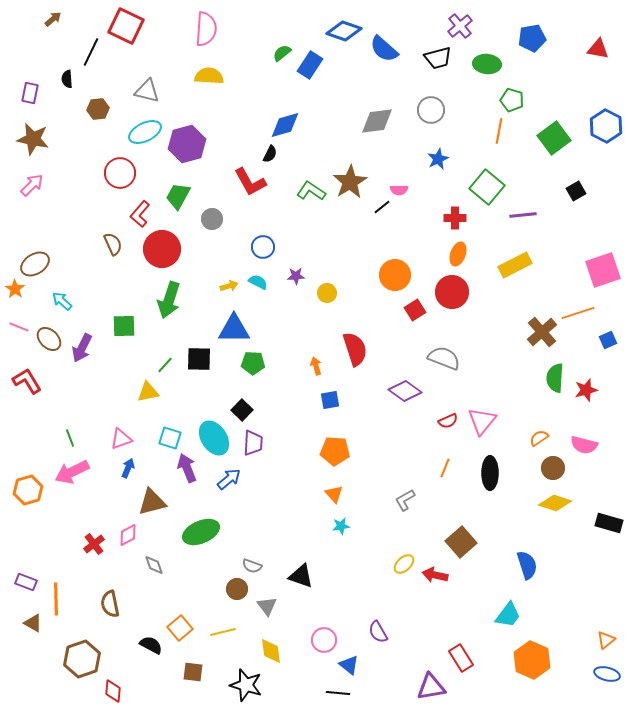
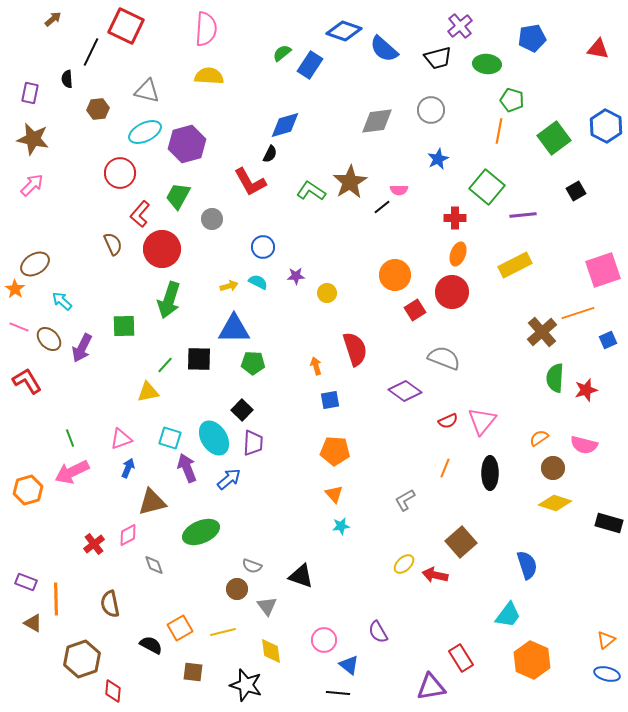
orange square at (180, 628): rotated 10 degrees clockwise
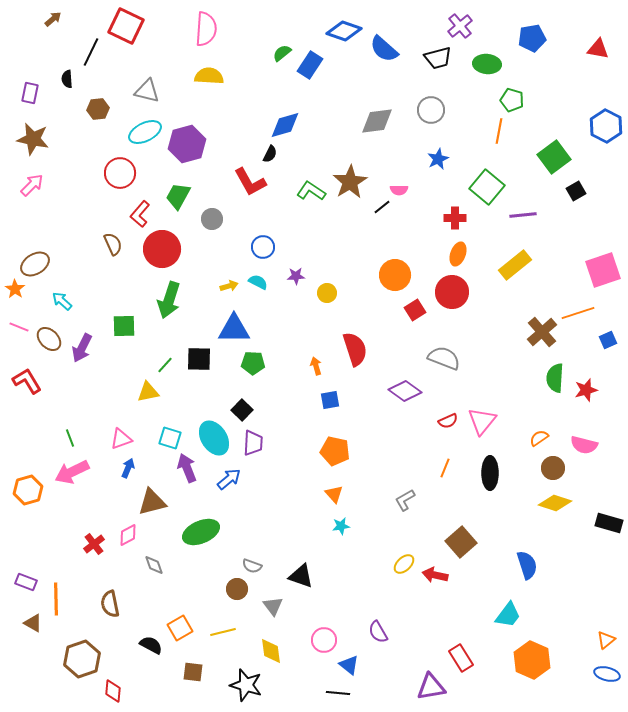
green square at (554, 138): moved 19 px down
yellow rectangle at (515, 265): rotated 12 degrees counterclockwise
orange pentagon at (335, 451): rotated 8 degrees clockwise
gray triangle at (267, 606): moved 6 px right
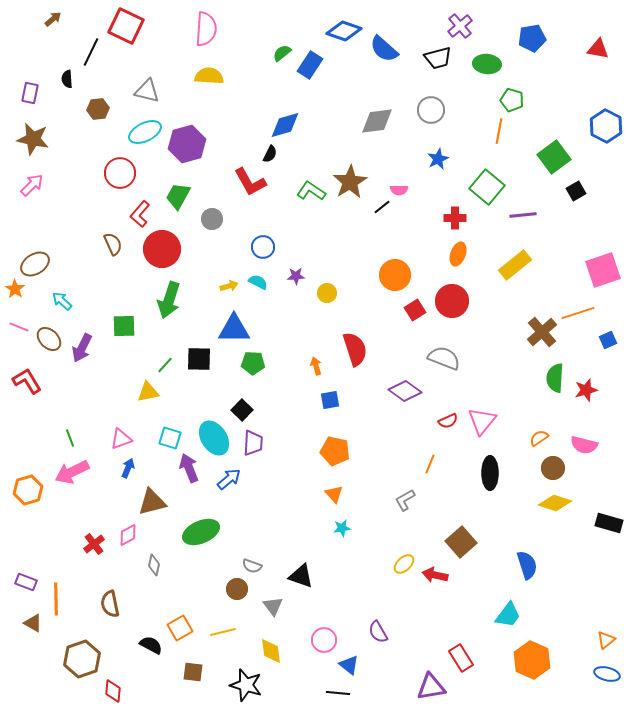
red circle at (452, 292): moved 9 px down
purple arrow at (187, 468): moved 2 px right
orange line at (445, 468): moved 15 px left, 4 px up
cyan star at (341, 526): moved 1 px right, 2 px down
gray diamond at (154, 565): rotated 30 degrees clockwise
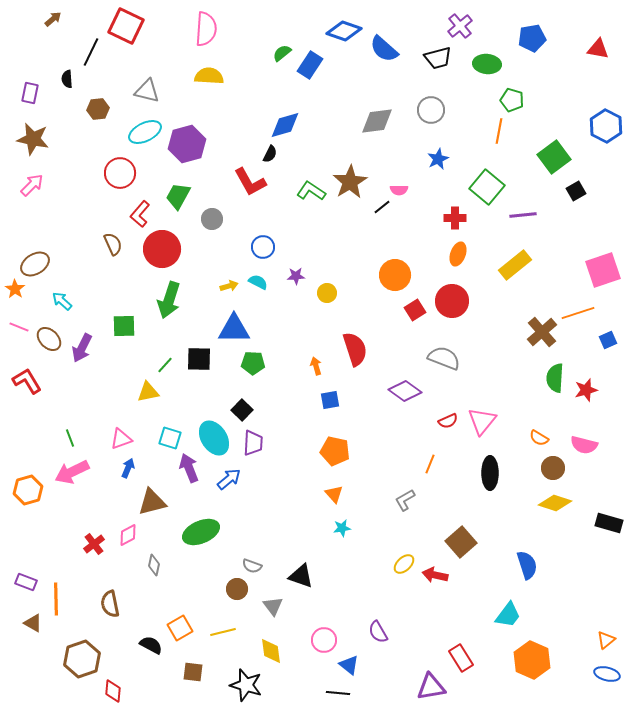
orange semicircle at (539, 438): rotated 114 degrees counterclockwise
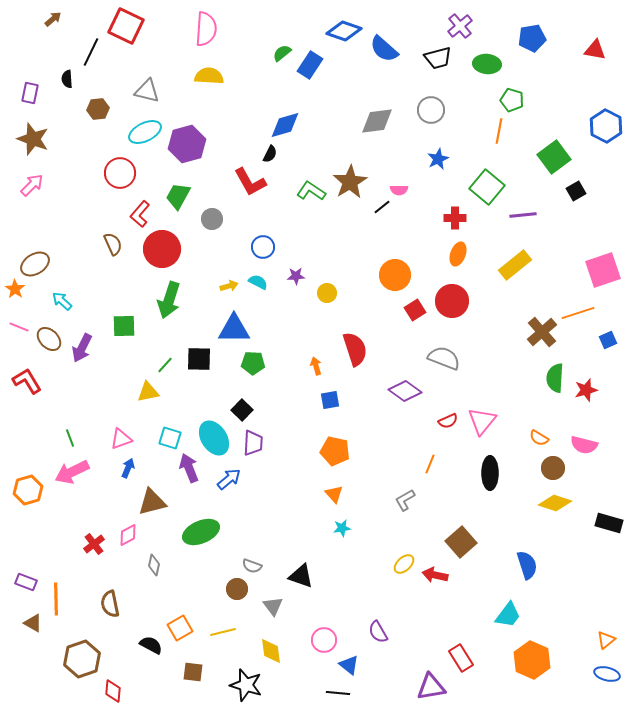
red triangle at (598, 49): moved 3 px left, 1 px down
brown star at (33, 139): rotated 8 degrees clockwise
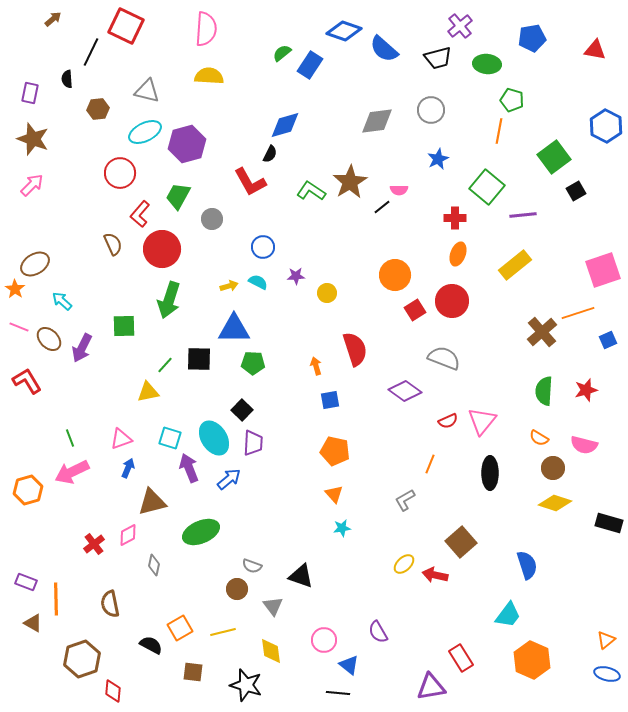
green semicircle at (555, 378): moved 11 px left, 13 px down
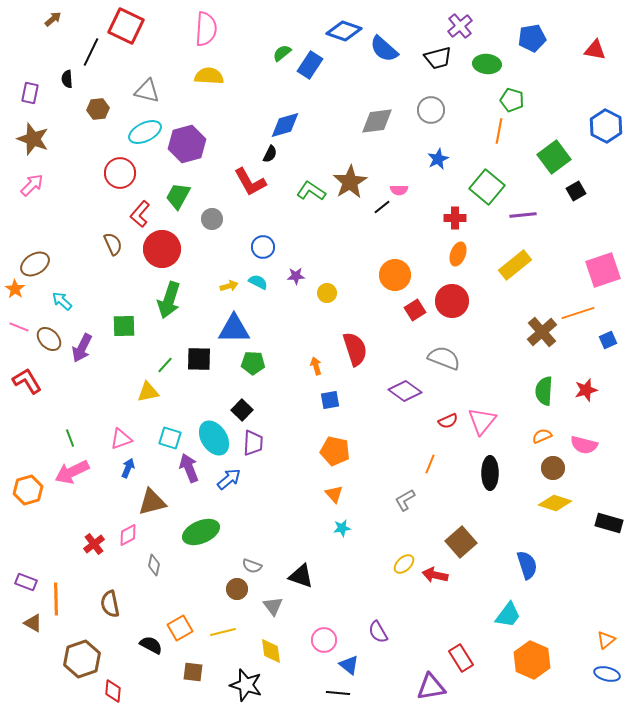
orange semicircle at (539, 438): moved 3 px right, 2 px up; rotated 126 degrees clockwise
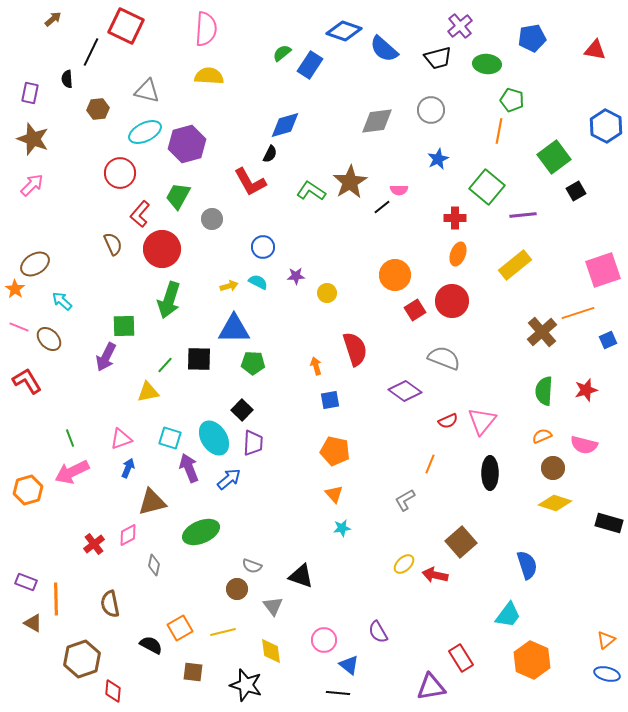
purple arrow at (82, 348): moved 24 px right, 9 px down
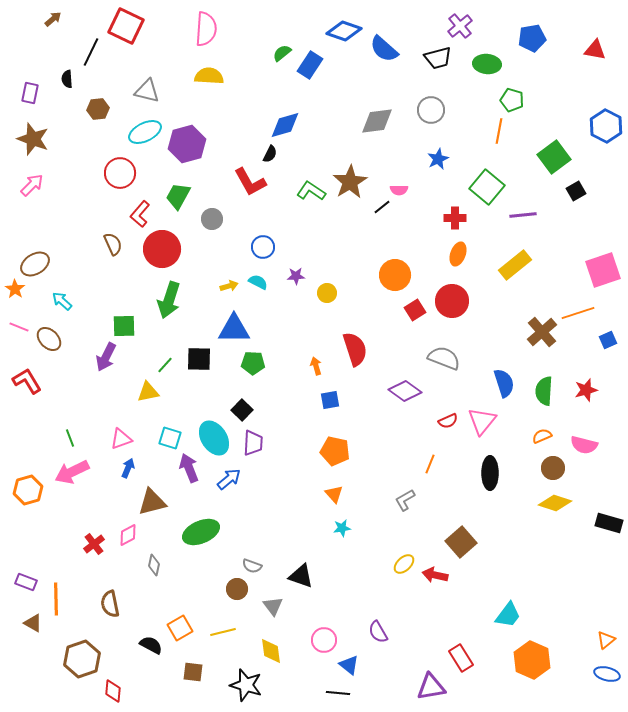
blue semicircle at (527, 565): moved 23 px left, 182 px up
